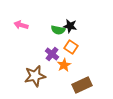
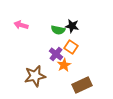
black star: moved 2 px right
purple cross: moved 4 px right
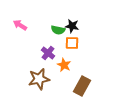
pink arrow: moved 1 px left; rotated 16 degrees clockwise
orange square: moved 1 px right, 4 px up; rotated 32 degrees counterclockwise
purple cross: moved 8 px left, 1 px up
orange star: rotated 16 degrees counterclockwise
brown star: moved 4 px right, 3 px down
brown rectangle: moved 1 px down; rotated 36 degrees counterclockwise
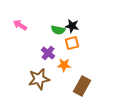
orange square: rotated 16 degrees counterclockwise
orange star: rotated 24 degrees counterclockwise
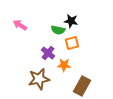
black star: moved 1 px left, 5 px up
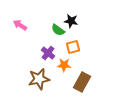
green semicircle: rotated 24 degrees clockwise
orange square: moved 1 px right, 4 px down
brown rectangle: moved 4 px up
